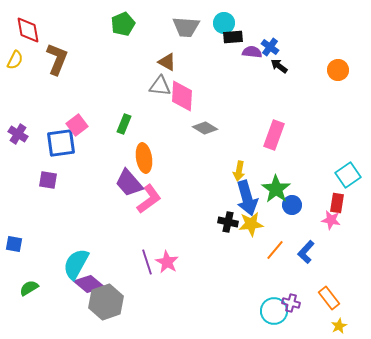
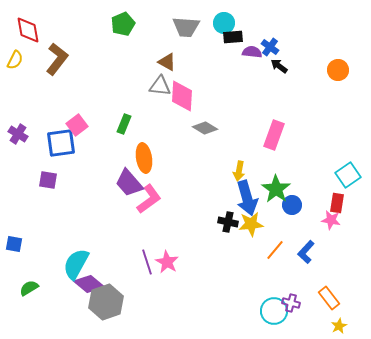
brown L-shape at (57, 59): rotated 16 degrees clockwise
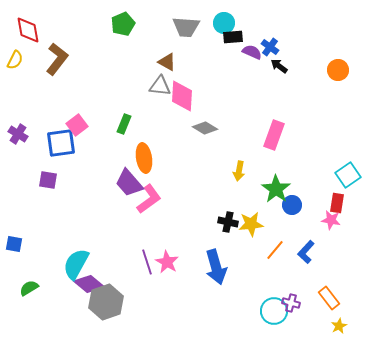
purple semicircle at (252, 52): rotated 18 degrees clockwise
blue arrow at (247, 198): moved 31 px left, 69 px down
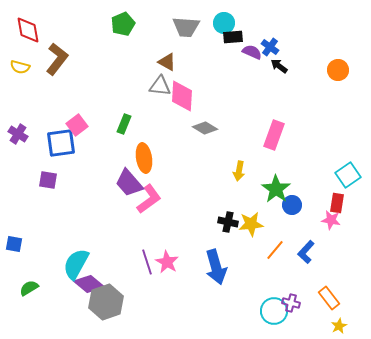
yellow semicircle at (15, 60): moved 5 px right, 7 px down; rotated 78 degrees clockwise
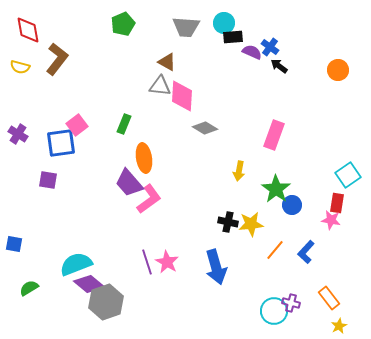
cyan semicircle at (76, 264): rotated 40 degrees clockwise
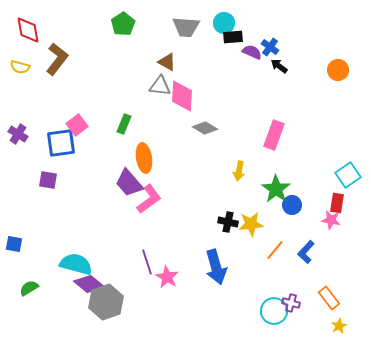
green pentagon at (123, 24): rotated 10 degrees counterclockwise
pink star at (167, 262): moved 15 px down
cyan semicircle at (76, 264): rotated 36 degrees clockwise
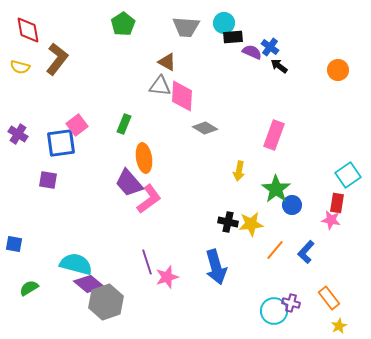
pink star at (167, 277): rotated 25 degrees clockwise
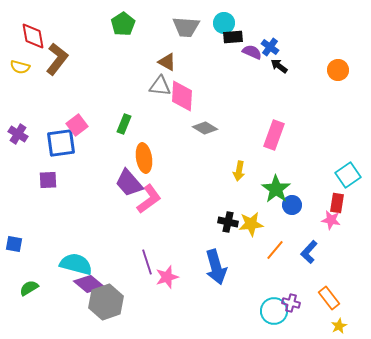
red diamond at (28, 30): moved 5 px right, 6 px down
purple square at (48, 180): rotated 12 degrees counterclockwise
blue L-shape at (306, 252): moved 3 px right
